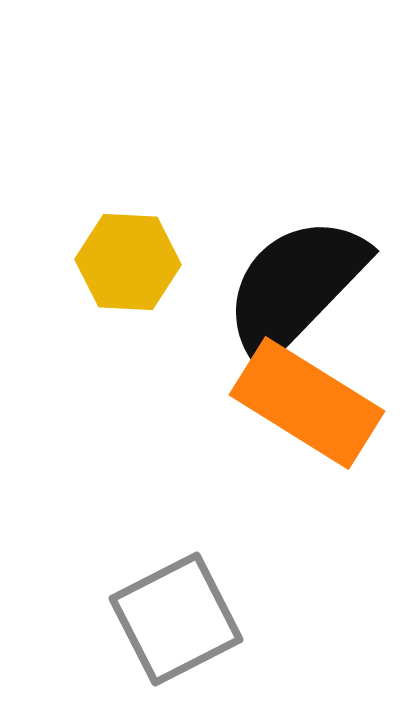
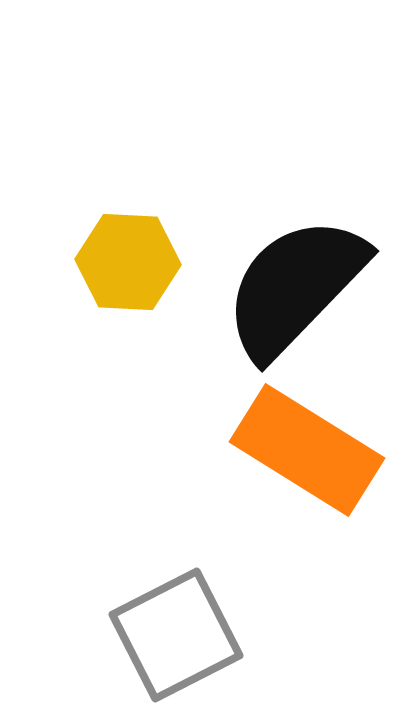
orange rectangle: moved 47 px down
gray square: moved 16 px down
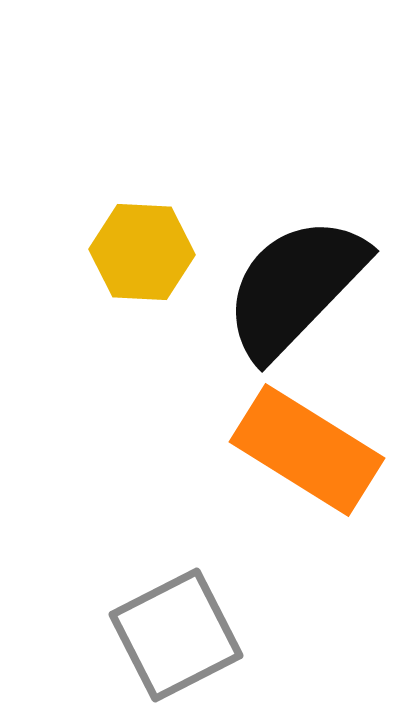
yellow hexagon: moved 14 px right, 10 px up
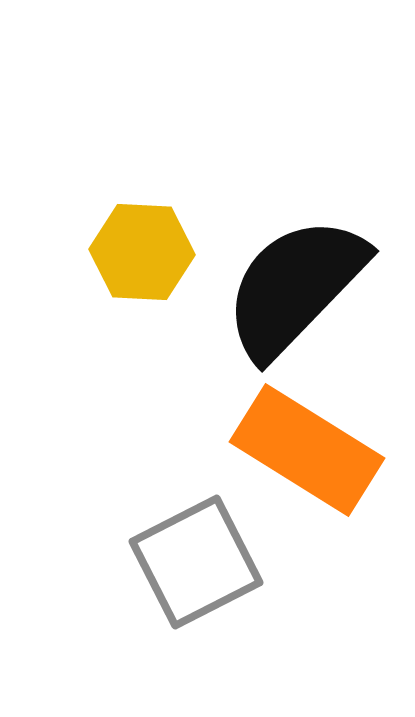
gray square: moved 20 px right, 73 px up
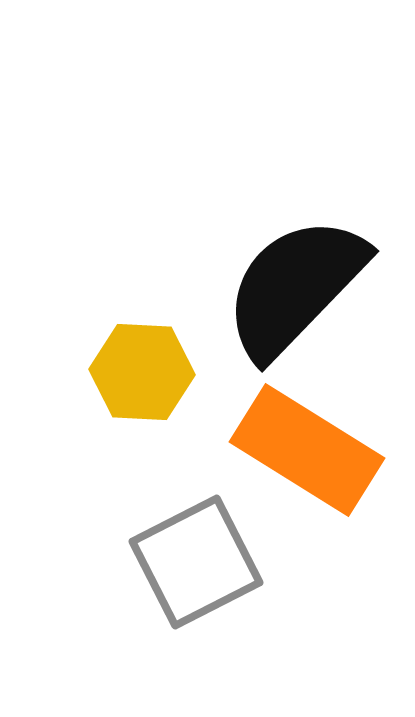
yellow hexagon: moved 120 px down
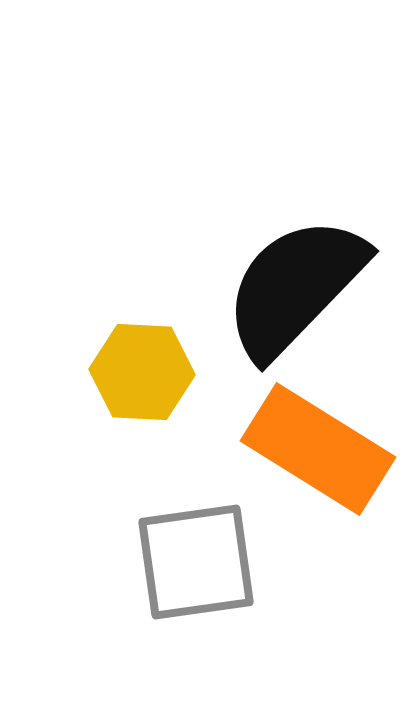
orange rectangle: moved 11 px right, 1 px up
gray square: rotated 19 degrees clockwise
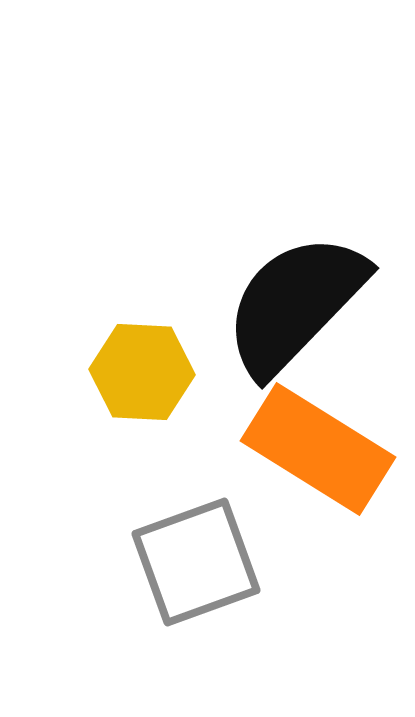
black semicircle: moved 17 px down
gray square: rotated 12 degrees counterclockwise
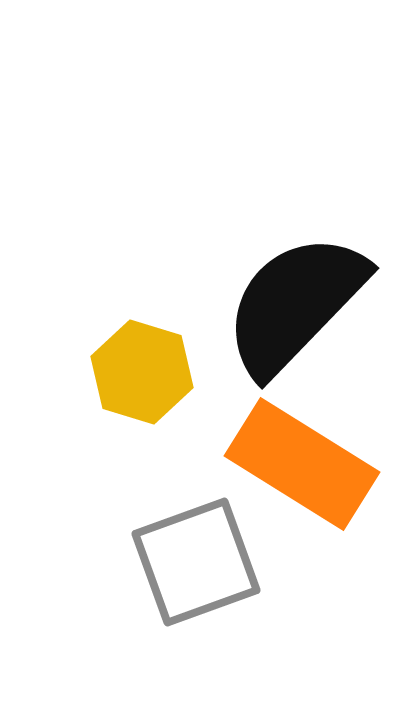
yellow hexagon: rotated 14 degrees clockwise
orange rectangle: moved 16 px left, 15 px down
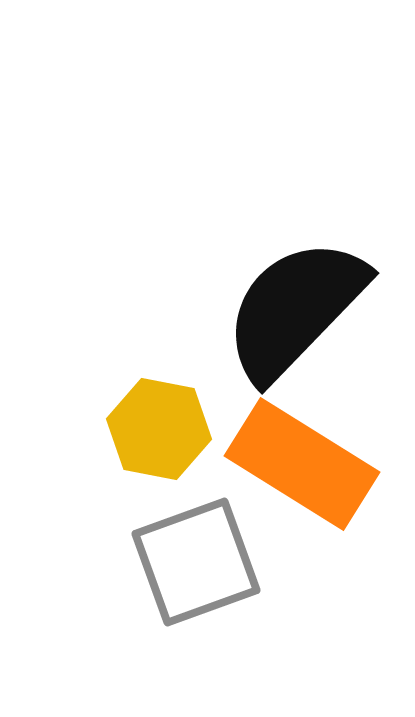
black semicircle: moved 5 px down
yellow hexagon: moved 17 px right, 57 px down; rotated 6 degrees counterclockwise
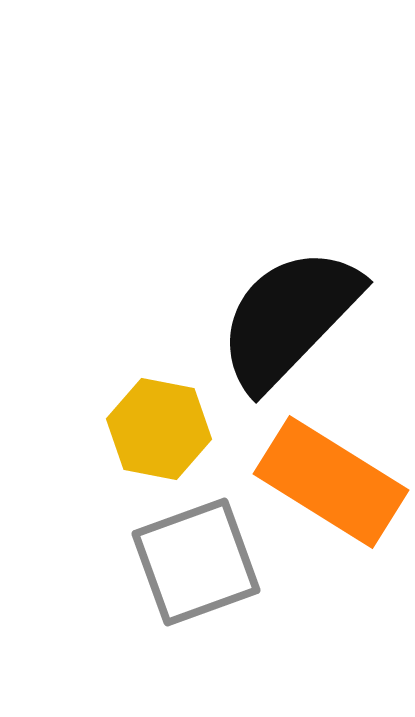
black semicircle: moved 6 px left, 9 px down
orange rectangle: moved 29 px right, 18 px down
